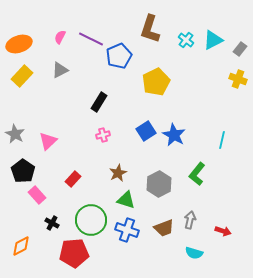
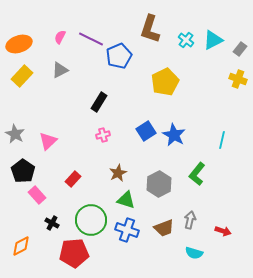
yellow pentagon: moved 9 px right
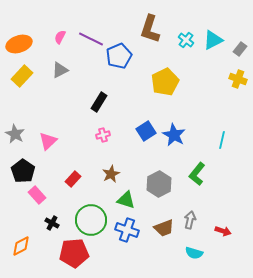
brown star: moved 7 px left, 1 px down
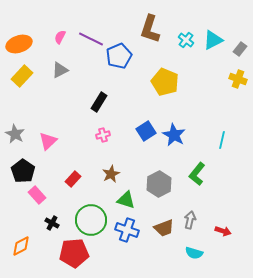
yellow pentagon: rotated 24 degrees counterclockwise
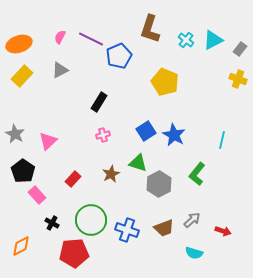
green triangle: moved 12 px right, 37 px up
gray arrow: moved 2 px right; rotated 36 degrees clockwise
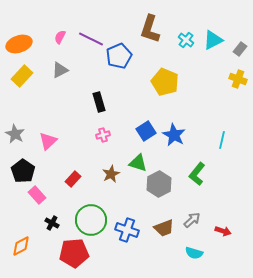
black rectangle: rotated 48 degrees counterclockwise
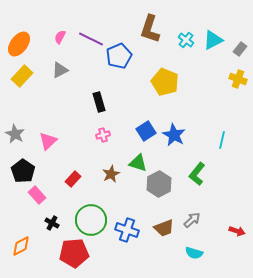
orange ellipse: rotated 35 degrees counterclockwise
red arrow: moved 14 px right
